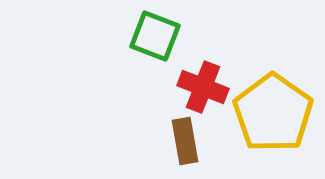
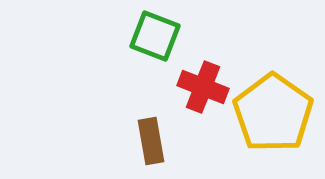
brown rectangle: moved 34 px left
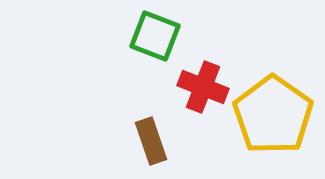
yellow pentagon: moved 2 px down
brown rectangle: rotated 9 degrees counterclockwise
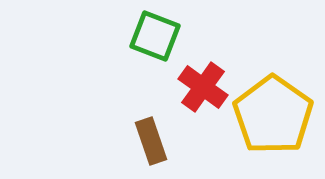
red cross: rotated 15 degrees clockwise
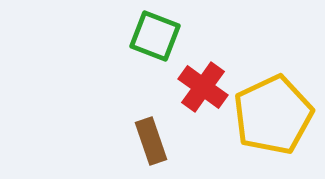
yellow pentagon: rotated 12 degrees clockwise
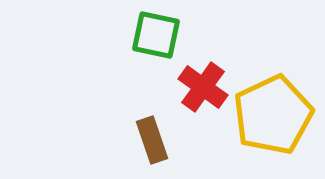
green square: moved 1 px right, 1 px up; rotated 9 degrees counterclockwise
brown rectangle: moved 1 px right, 1 px up
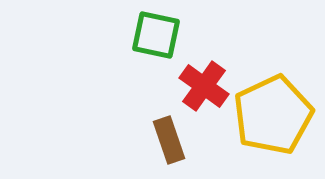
red cross: moved 1 px right, 1 px up
brown rectangle: moved 17 px right
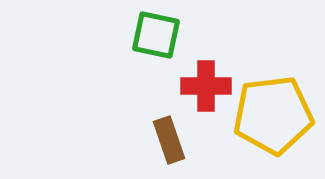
red cross: moved 2 px right; rotated 36 degrees counterclockwise
yellow pentagon: rotated 18 degrees clockwise
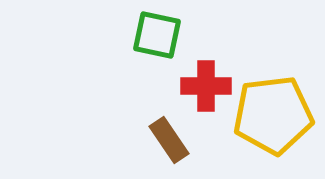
green square: moved 1 px right
brown rectangle: rotated 15 degrees counterclockwise
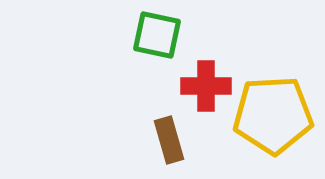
yellow pentagon: rotated 4 degrees clockwise
brown rectangle: rotated 18 degrees clockwise
